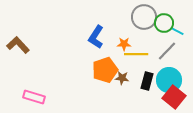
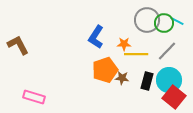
gray circle: moved 3 px right, 3 px down
cyan line: moved 10 px up
brown L-shape: rotated 15 degrees clockwise
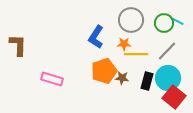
gray circle: moved 16 px left
brown L-shape: rotated 30 degrees clockwise
orange pentagon: moved 1 px left, 1 px down
cyan circle: moved 1 px left, 2 px up
pink rectangle: moved 18 px right, 18 px up
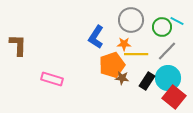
green circle: moved 2 px left, 4 px down
orange pentagon: moved 8 px right, 6 px up
black rectangle: rotated 18 degrees clockwise
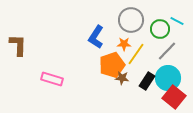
green circle: moved 2 px left, 2 px down
yellow line: rotated 55 degrees counterclockwise
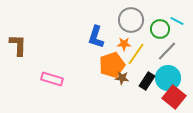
blue L-shape: rotated 15 degrees counterclockwise
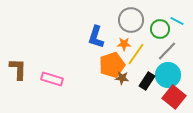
brown L-shape: moved 24 px down
cyan circle: moved 3 px up
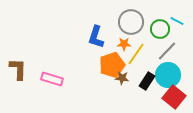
gray circle: moved 2 px down
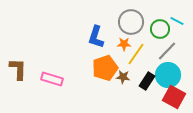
orange pentagon: moved 7 px left, 3 px down
brown star: moved 1 px right, 1 px up
red square: rotated 10 degrees counterclockwise
